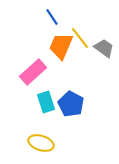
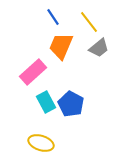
blue line: moved 1 px right
yellow line: moved 9 px right, 16 px up
gray trapezoid: moved 5 px left; rotated 105 degrees clockwise
cyan rectangle: rotated 10 degrees counterclockwise
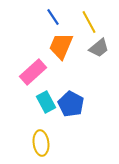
yellow line: rotated 10 degrees clockwise
yellow ellipse: rotated 65 degrees clockwise
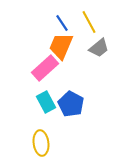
blue line: moved 9 px right, 6 px down
pink rectangle: moved 12 px right, 4 px up
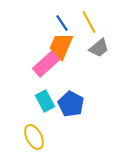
pink rectangle: moved 1 px right, 4 px up
cyan rectangle: moved 1 px left, 1 px up
yellow ellipse: moved 7 px left, 6 px up; rotated 20 degrees counterclockwise
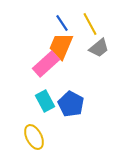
yellow line: moved 1 px right, 2 px down
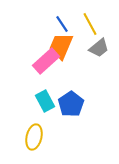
blue line: moved 1 px down
pink rectangle: moved 3 px up
blue pentagon: rotated 10 degrees clockwise
yellow ellipse: rotated 40 degrees clockwise
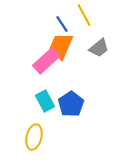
yellow line: moved 6 px left, 9 px up
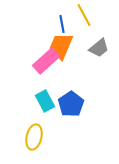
blue line: rotated 24 degrees clockwise
